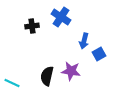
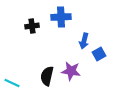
blue cross: rotated 36 degrees counterclockwise
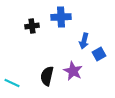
purple star: moved 2 px right; rotated 18 degrees clockwise
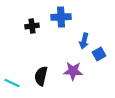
purple star: rotated 24 degrees counterclockwise
black semicircle: moved 6 px left
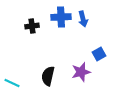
blue arrow: moved 1 px left, 22 px up; rotated 28 degrees counterclockwise
purple star: moved 8 px right, 1 px down; rotated 18 degrees counterclockwise
black semicircle: moved 7 px right
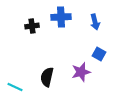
blue arrow: moved 12 px right, 3 px down
blue square: rotated 32 degrees counterclockwise
black semicircle: moved 1 px left, 1 px down
cyan line: moved 3 px right, 4 px down
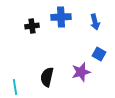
cyan line: rotated 56 degrees clockwise
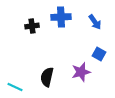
blue arrow: rotated 21 degrees counterclockwise
cyan line: rotated 56 degrees counterclockwise
